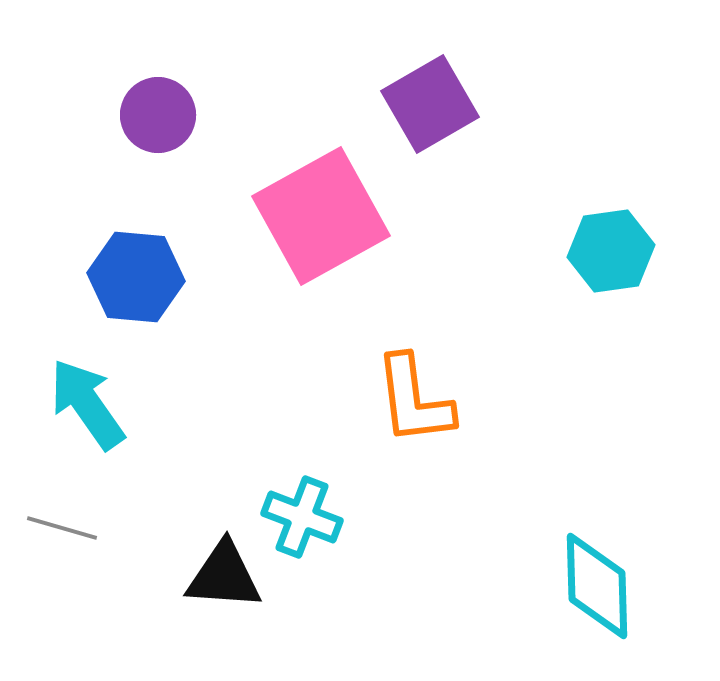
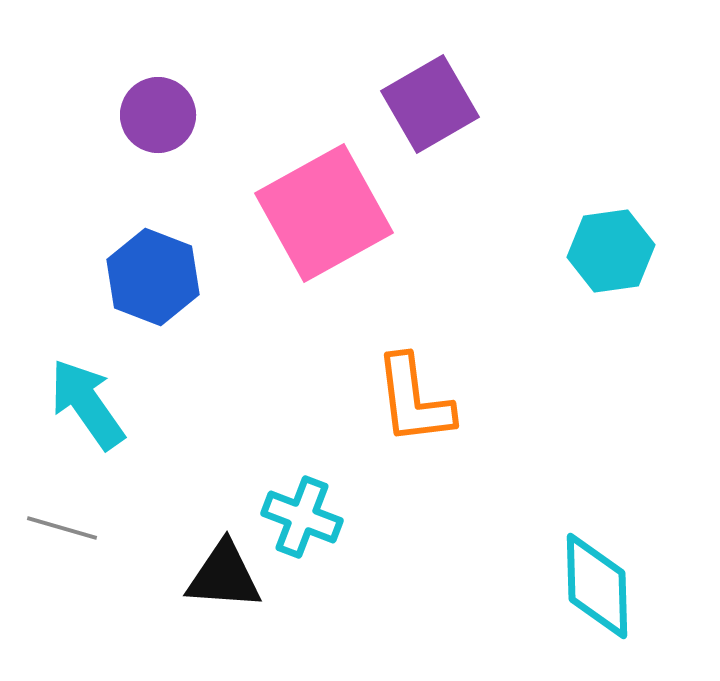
pink square: moved 3 px right, 3 px up
blue hexagon: moved 17 px right; rotated 16 degrees clockwise
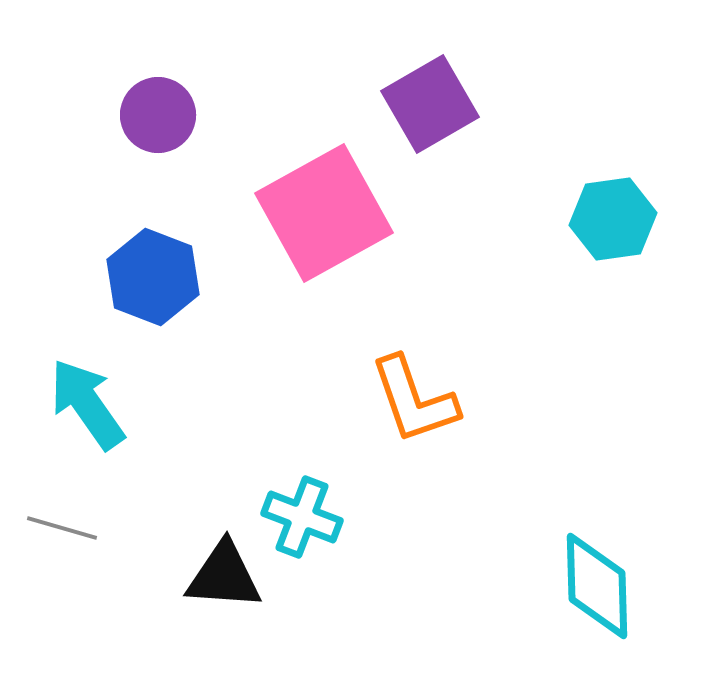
cyan hexagon: moved 2 px right, 32 px up
orange L-shape: rotated 12 degrees counterclockwise
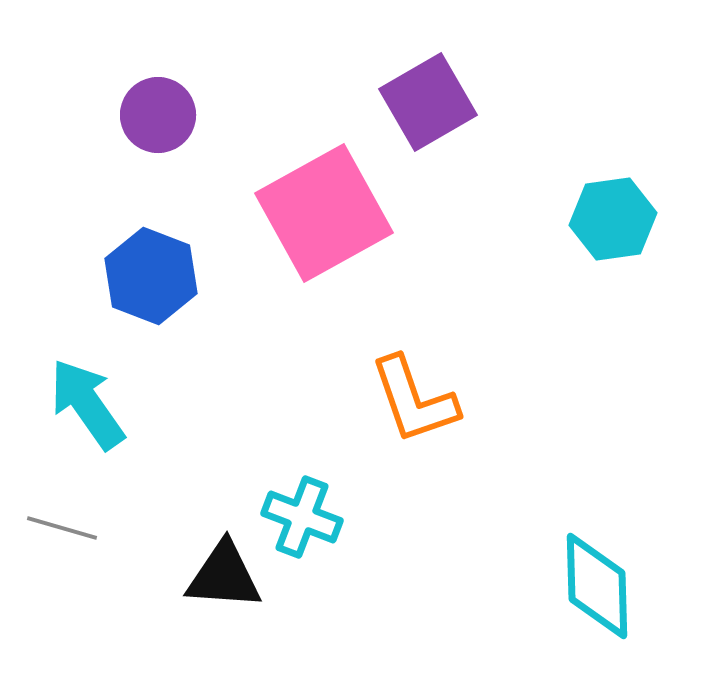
purple square: moved 2 px left, 2 px up
blue hexagon: moved 2 px left, 1 px up
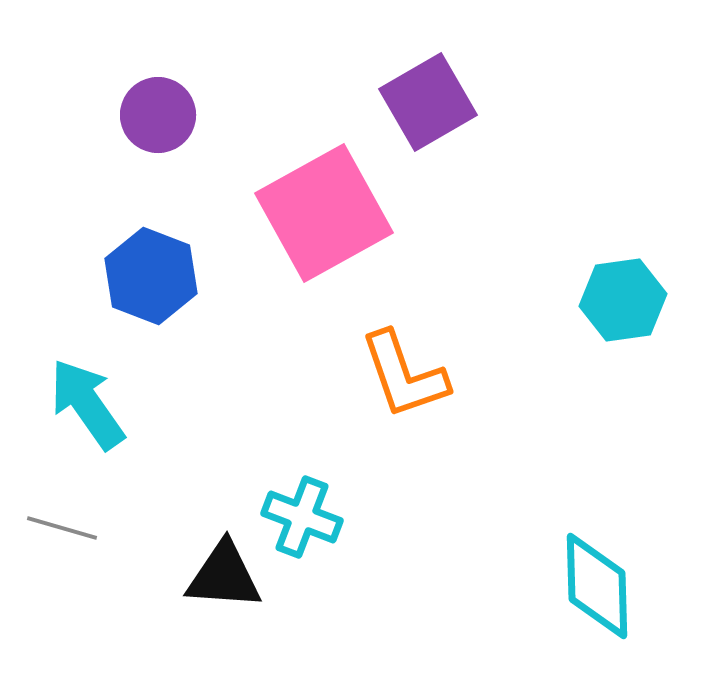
cyan hexagon: moved 10 px right, 81 px down
orange L-shape: moved 10 px left, 25 px up
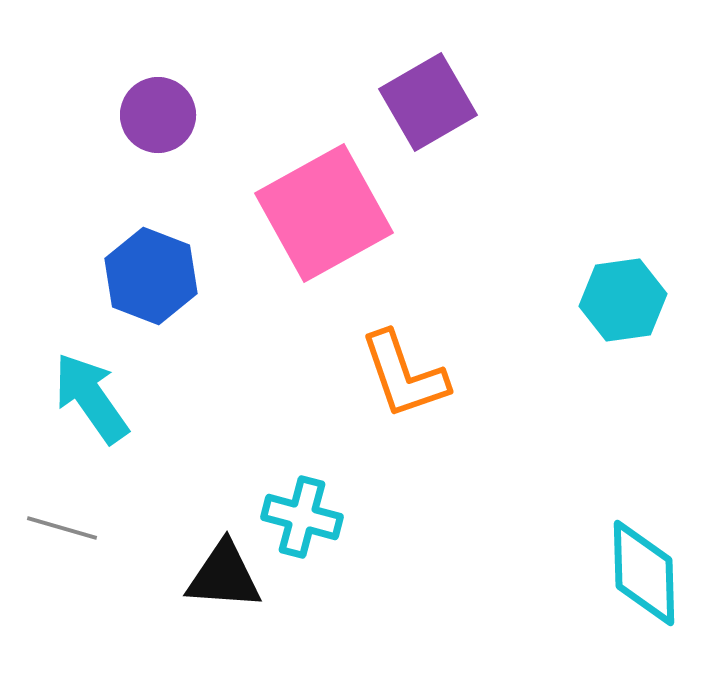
cyan arrow: moved 4 px right, 6 px up
cyan cross: rotated 6 degrees counterclockwise
cyan diamond: moved 47 px right, 13 px up
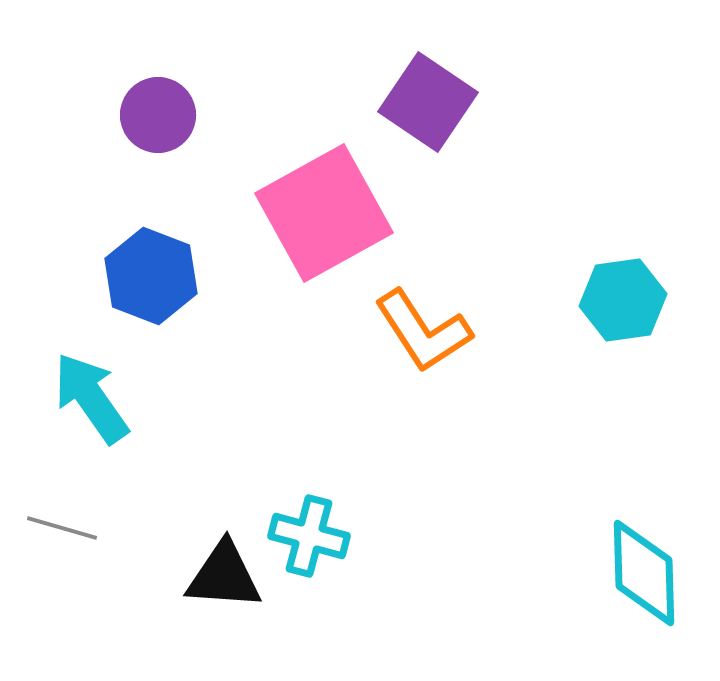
purple square: rotated 26 degrees counterclockwise
orange L-shape: moved 19 px right, 44 px up; rotated 14 degrees counterclockwise
cyan cross: moved 7 px right, 19 px down
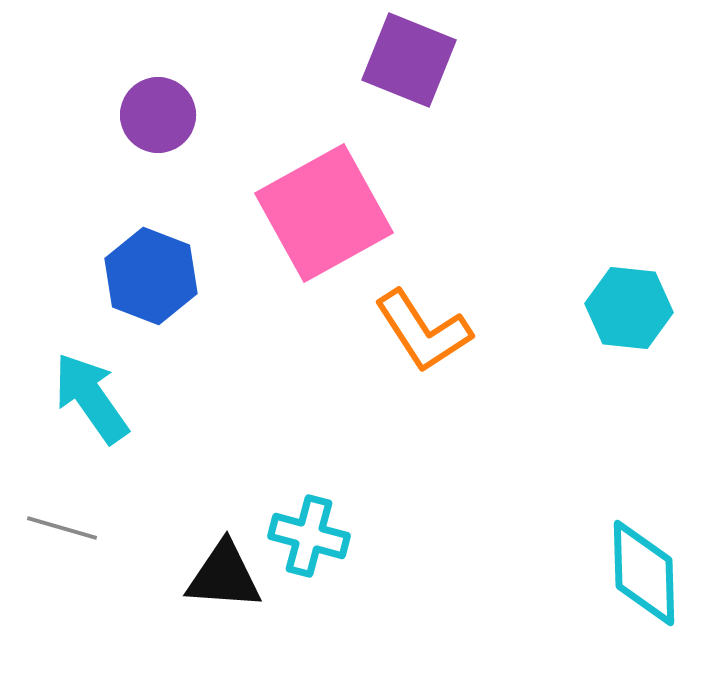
purple square: moved 19 px left, 42 px up; rotated 12 degrees counterclockwise
cyan hexagon: moved 6 px right, 8 px down; rotated 14 degrees clockwise
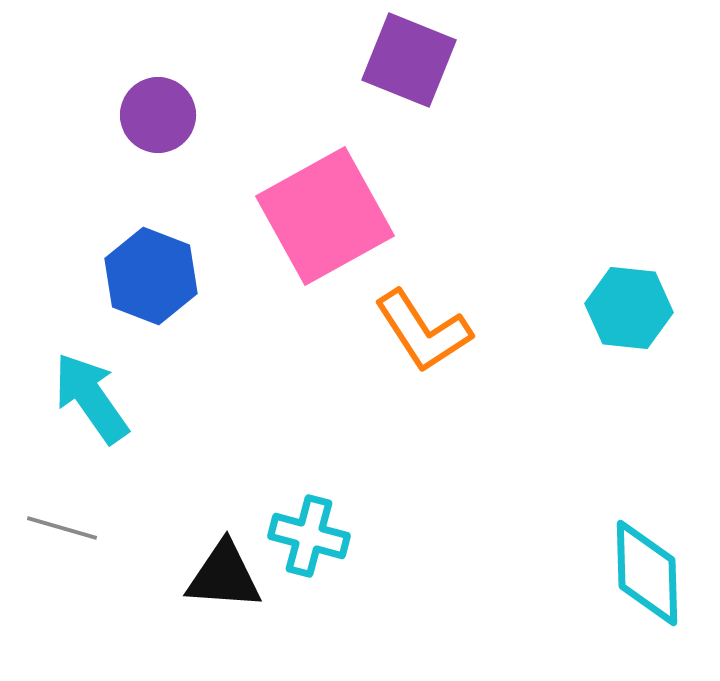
pink square: moved 1 px right, 3 px down
cyan diamond: moved 3 px right
